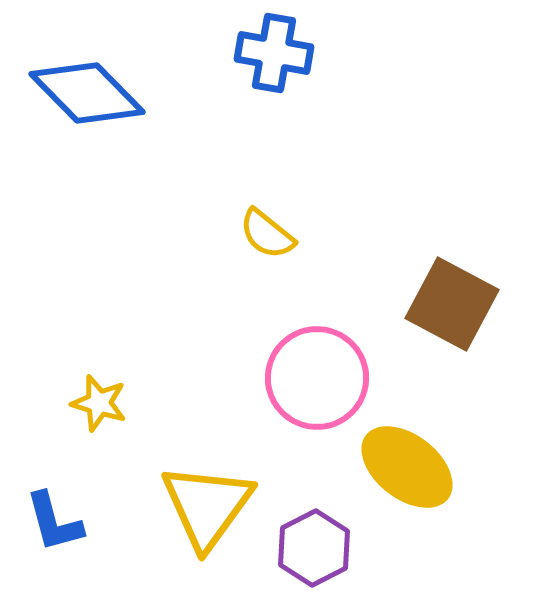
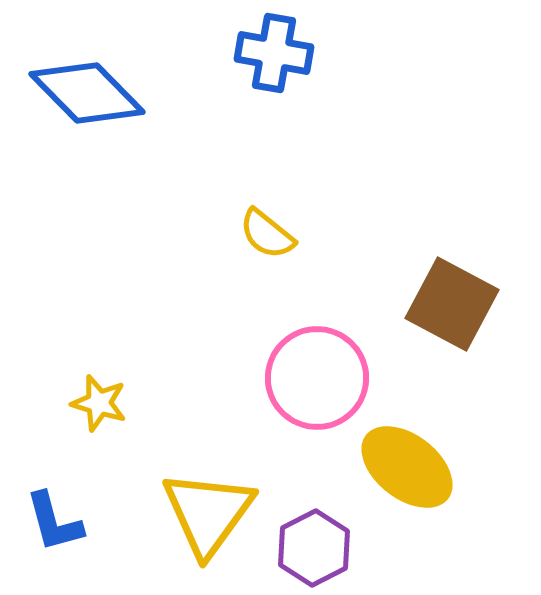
yellow triangle: moved 1 px right, 7 px down
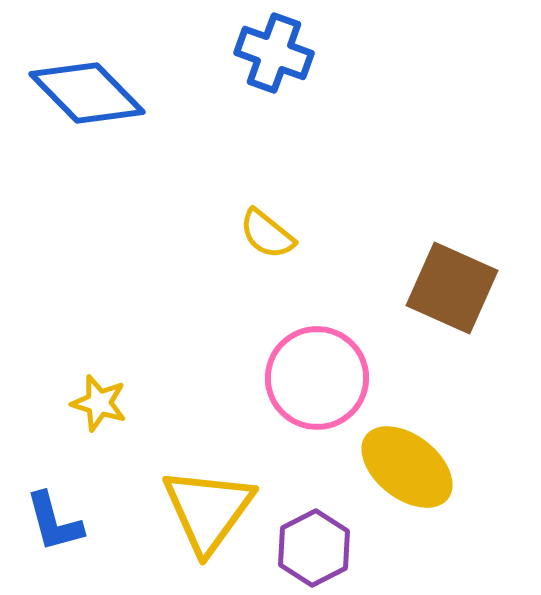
blue cross: rotated 10 degrees clockwise
brown square: moved 16 px up; rotated 4 degrees counterclockwise
yellow triangle: moved 3 px up
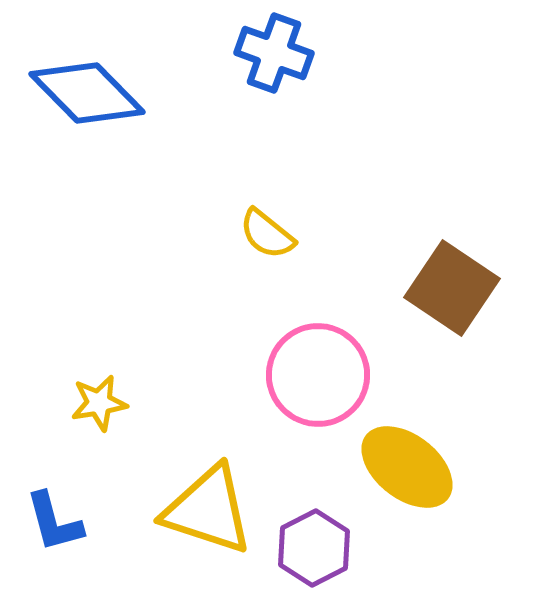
brown square: rotated 10 degrees clockwise
pink circle: moved 1 px right, 3 px up
yellow star: rotated 26 degrees counterclockwise
yellow triangle: rotated 48 degrees counterclockwise
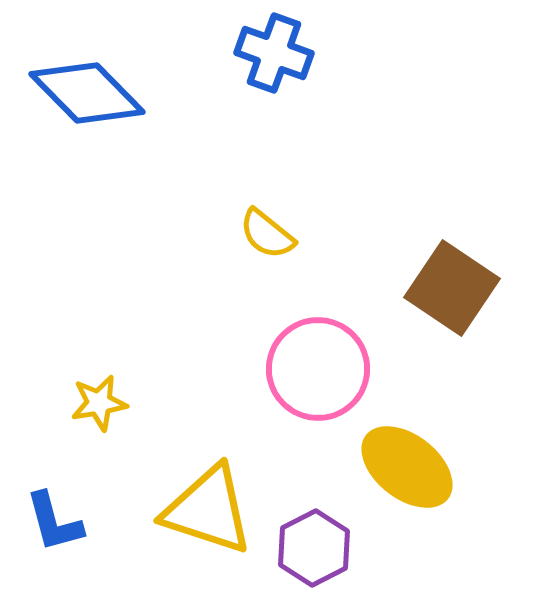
pink circle: moved 6 px up
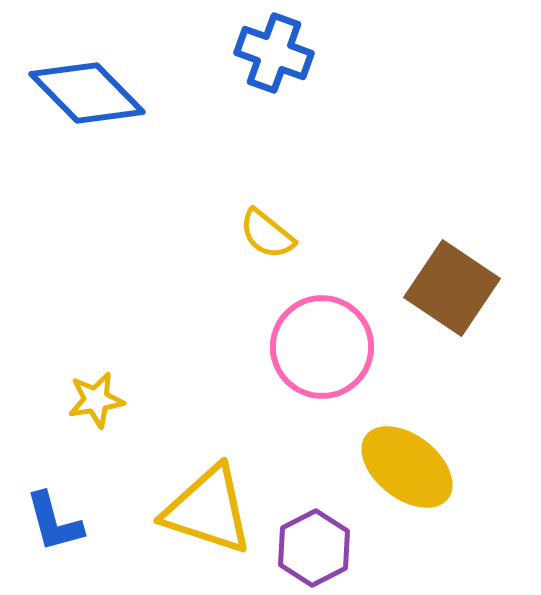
pink circle: moved 4 px right, 22 px up
yellow star: moved 3 px left, 3 px up
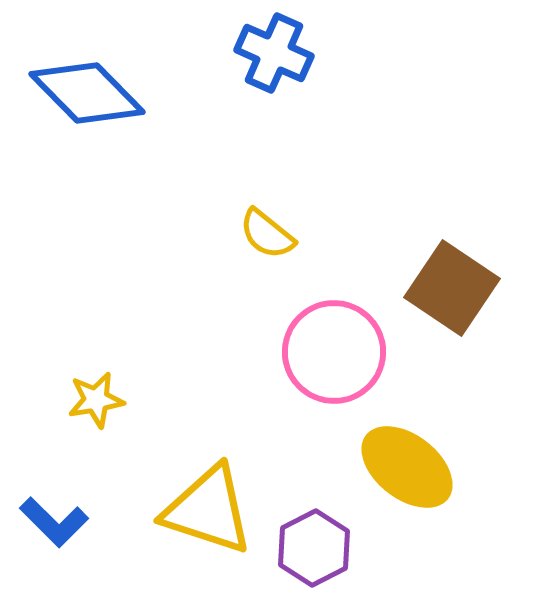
blue cross: rotated 4 degrees clockwise
pink circle: moved 12 px right, 5 px down
blue L-shape: rotated 30 degrees counterclockwise
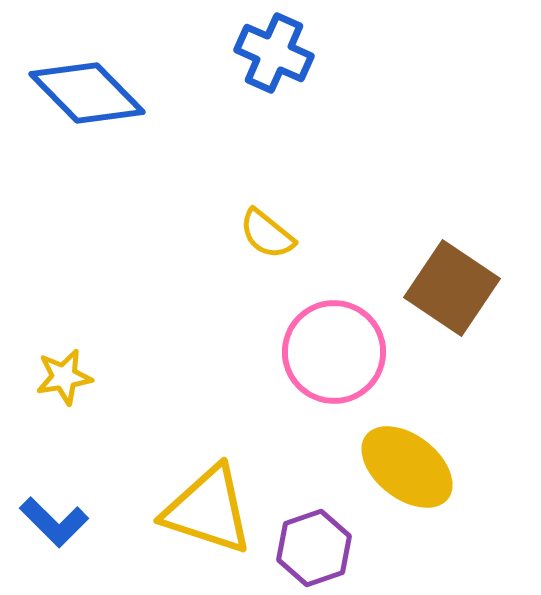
yellow star: moved 32 px left, 23 px up
purple hexagon: rotated 8 degrees clockwise
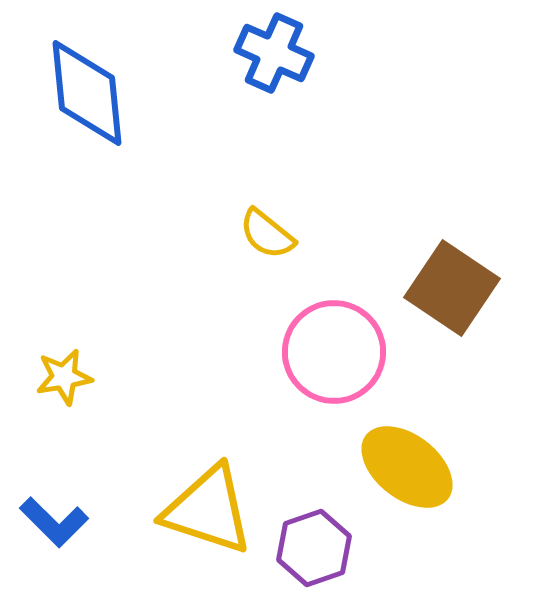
blue diamond: rotated 39 degrees clockwise
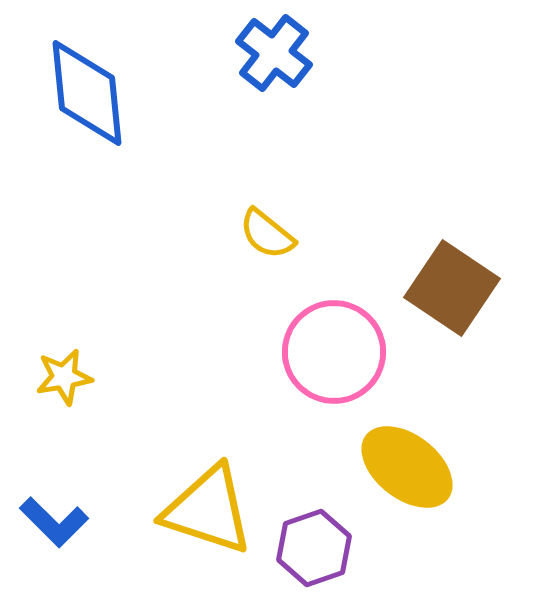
blue cross: rotated 14 degrees clockwise
